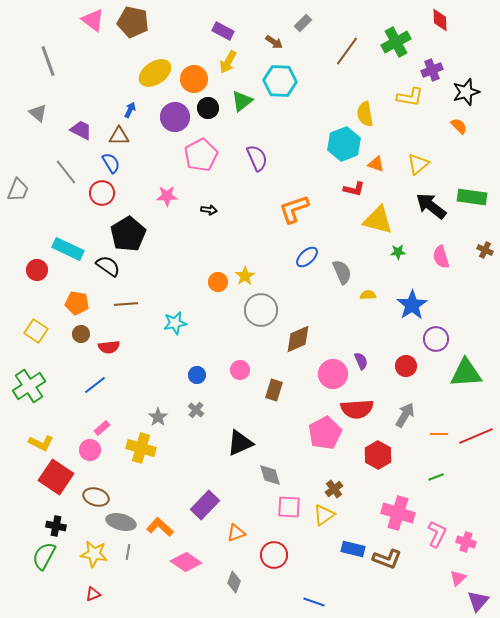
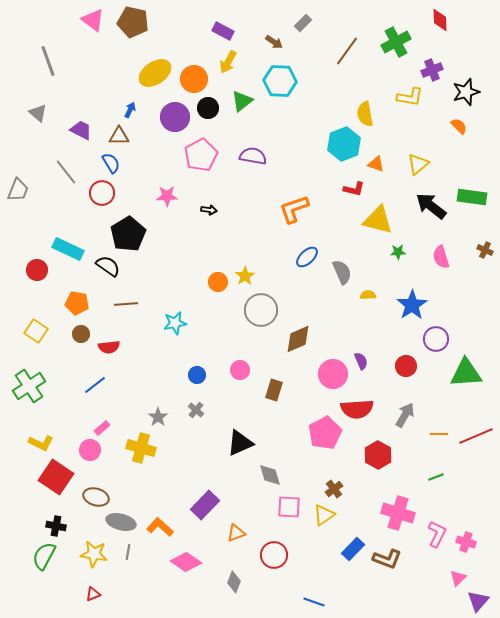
purple semicircle at (257, 158): moved 4 px left, 2 px up; rotated 56 degrees counterclockwise
blue rectangle at (353, 549): rotated 60 degrees counterclockwise
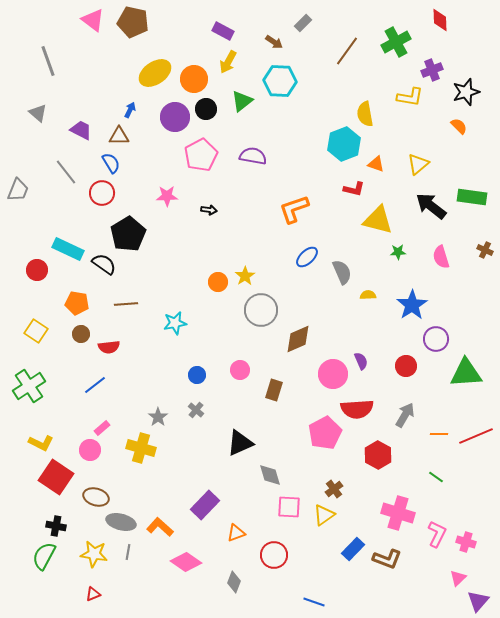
black circle at (208, 108): moved 2 px left, 1 px down
black semicircle at (108, 266): moved 4 px left, 2 px up
green line at (436, 477): rotated 56 degrees clockwise
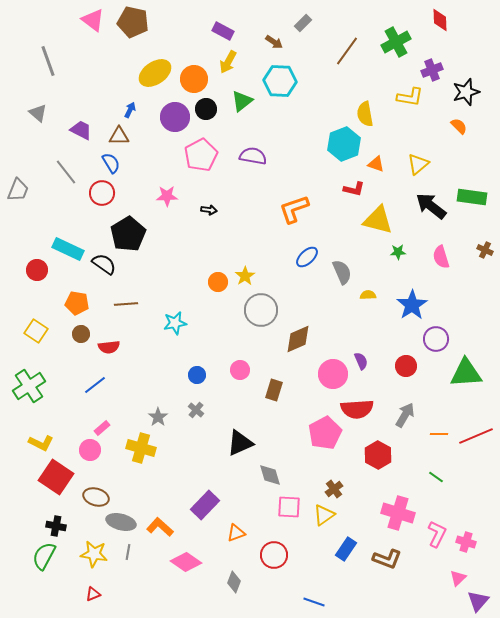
blue rectangle at (353, 549): moved 7 px left; rotated 10 degrees counterclockwise
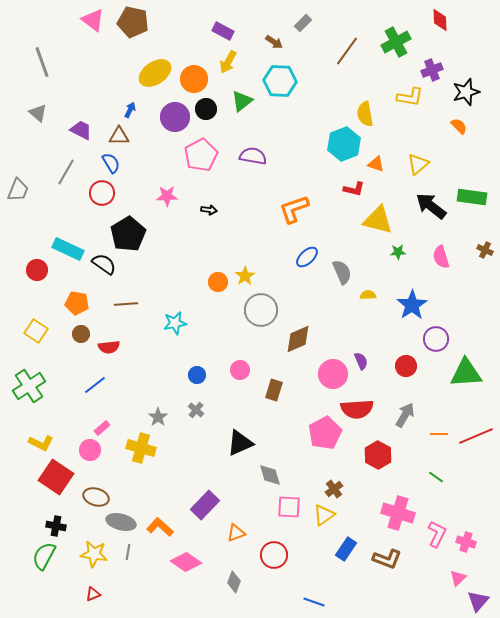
gray line at (48, 61): moved 6 px left, 1 px down
gray line at (66, 172): rotated 68 degrees clockwise
